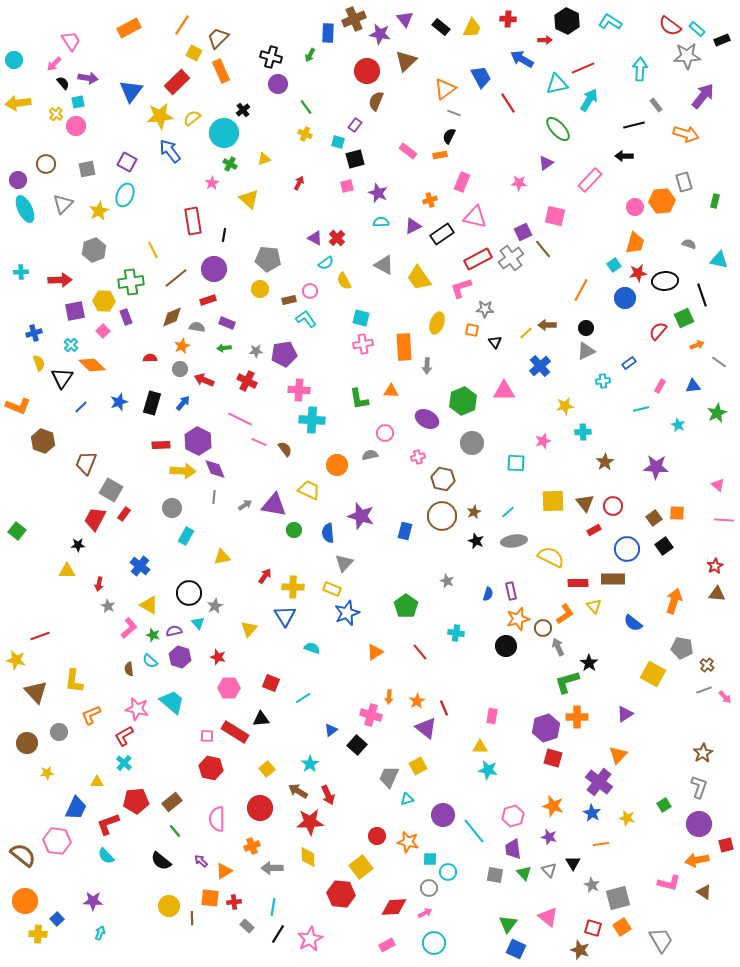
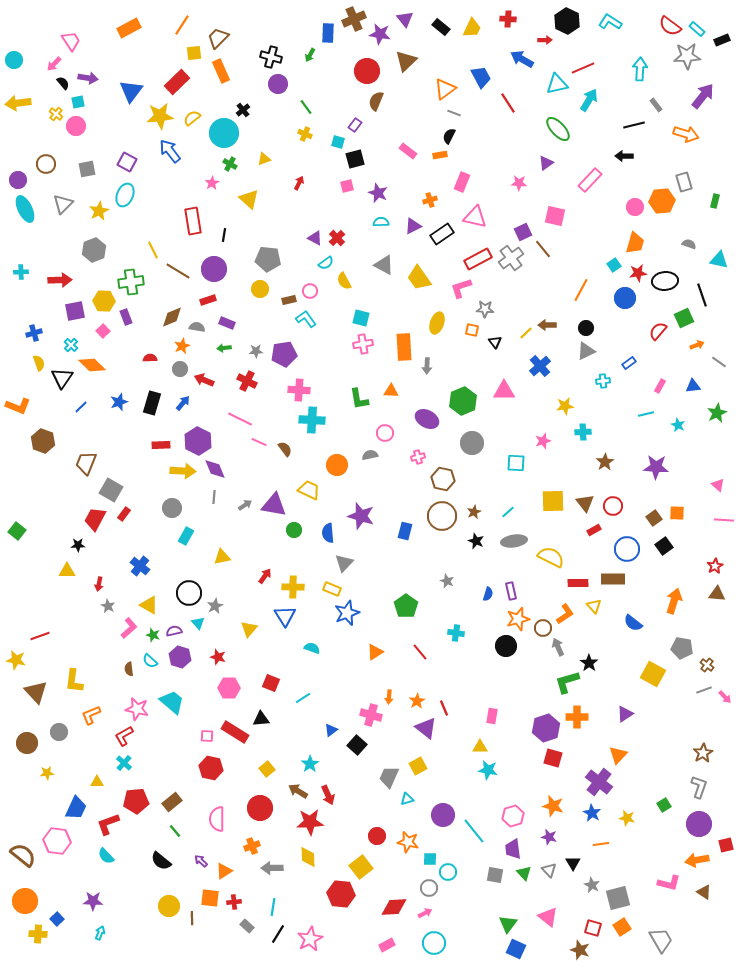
yellow square at (194, 53): rotated 35 degrees counterclockwise
brown line at (176, 278): moved 2 px right, 7 px up; rotated 70 degrees clockwise
cyan line at (641, 409): moved 5 px right, 5 px down
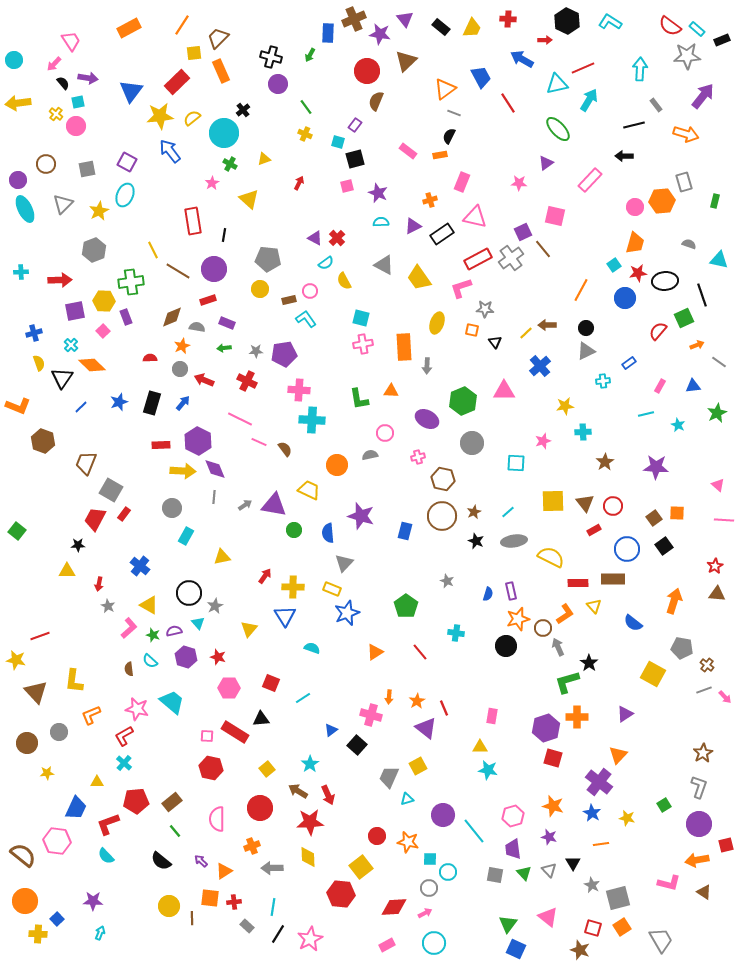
purple hexagon at (180, 657): moved 6 px right
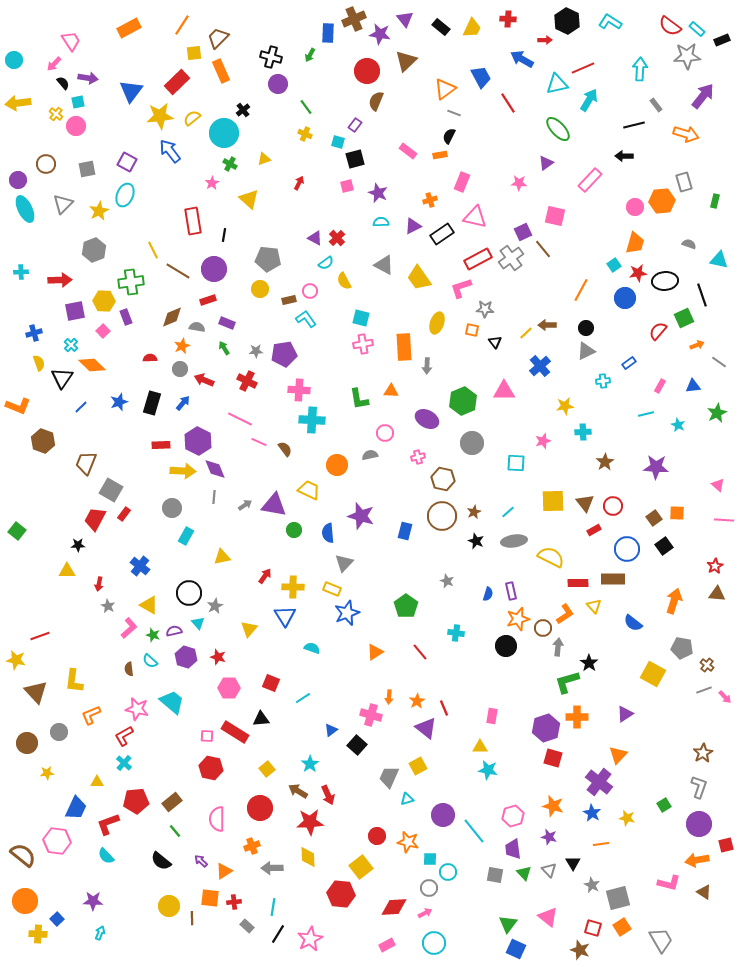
green arrow at (224, 348): rotated 64 degrees clockwise
gray arrow at (558, 647): rotated 30 degrees clockwise
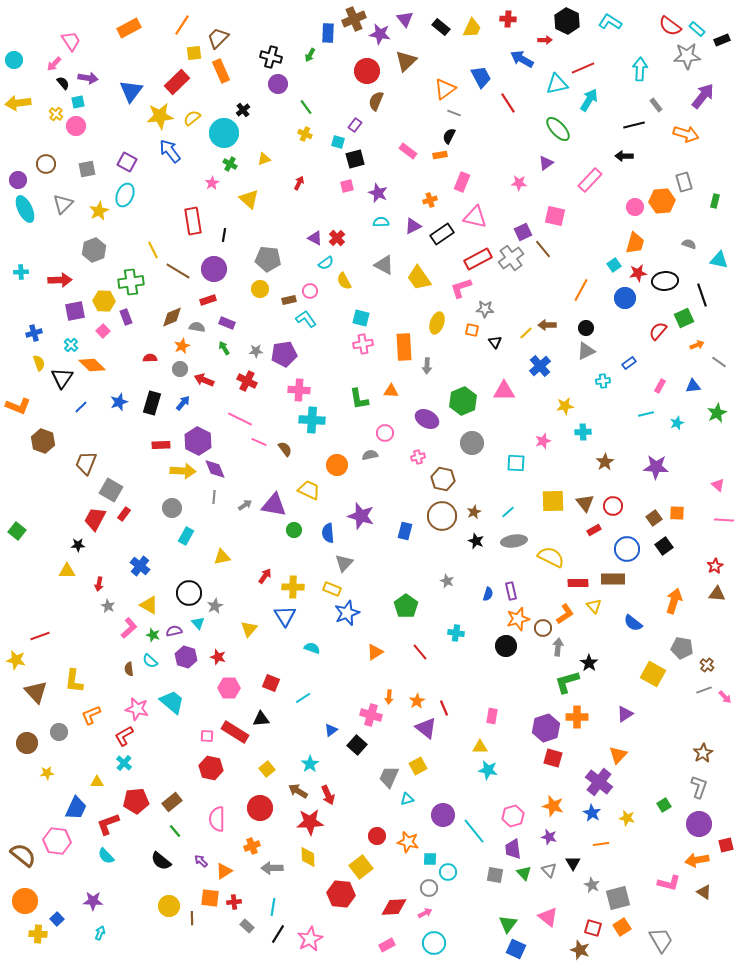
cyan star at (678, 425): moved 1 px left, 2 px up; rotated 24 degrees clockwise
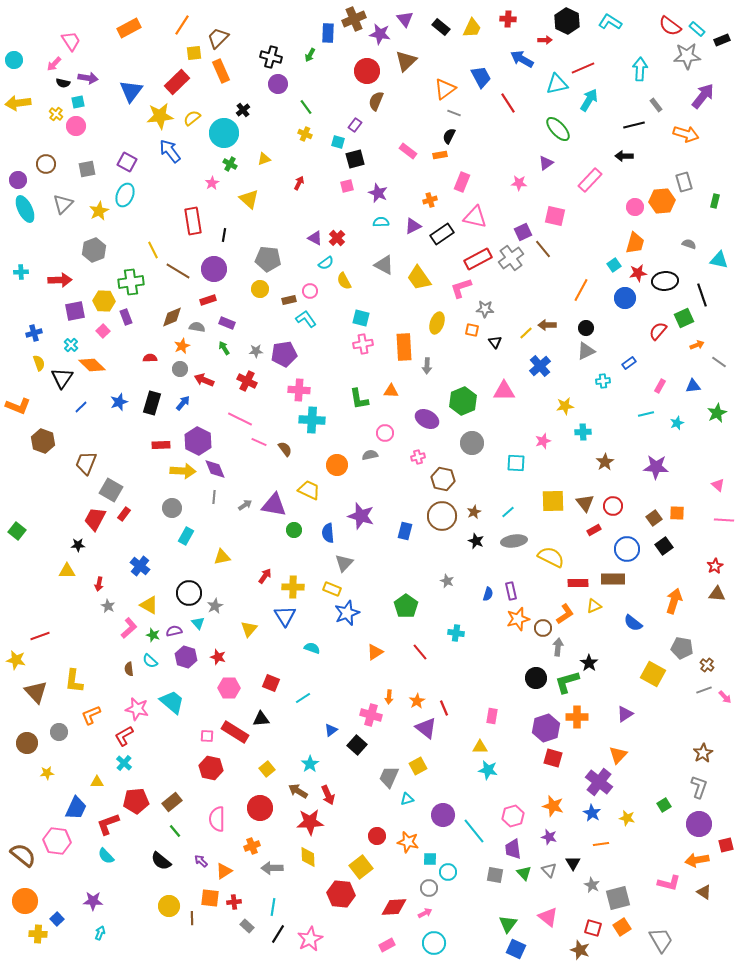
black semicircle at (63, 83): rotated 144 degrees clockwise
yellow triangle at (594, 606): rotated 49 degrees clockwise
black circle at (506, 646): moved 30 px right, 32 px down
